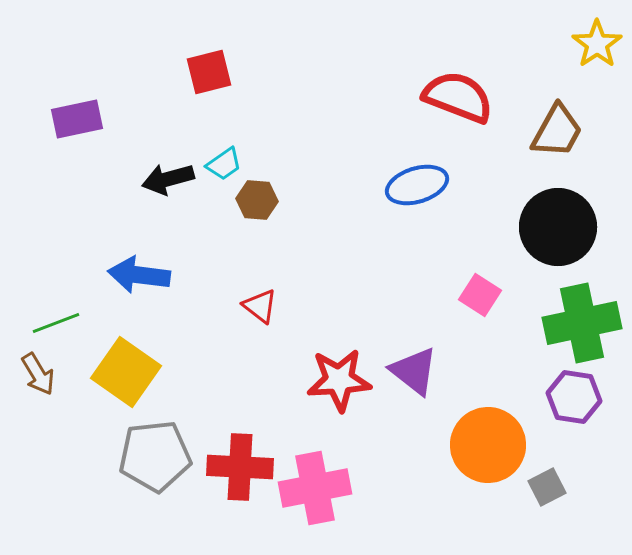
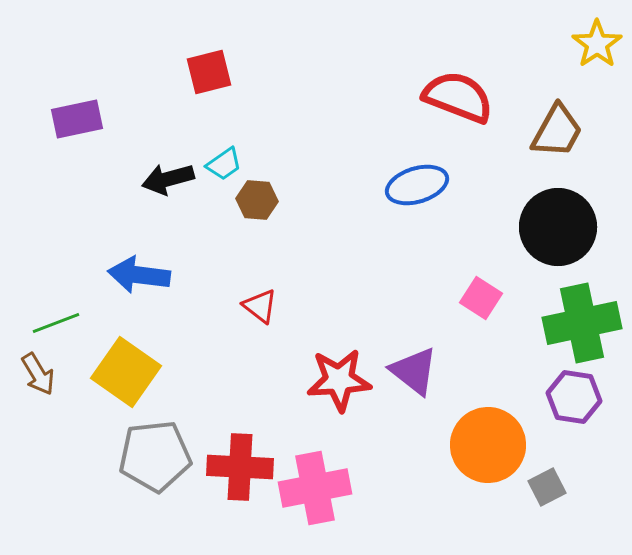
pink square: moved 1 px right, 3 px down
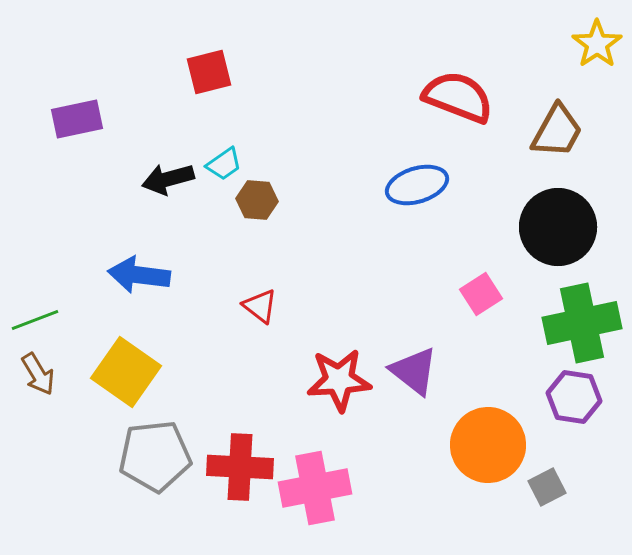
pink square: moved 4 px up; rotated 24 degrees clockwise
green line: moved 21 px left, 3 px up
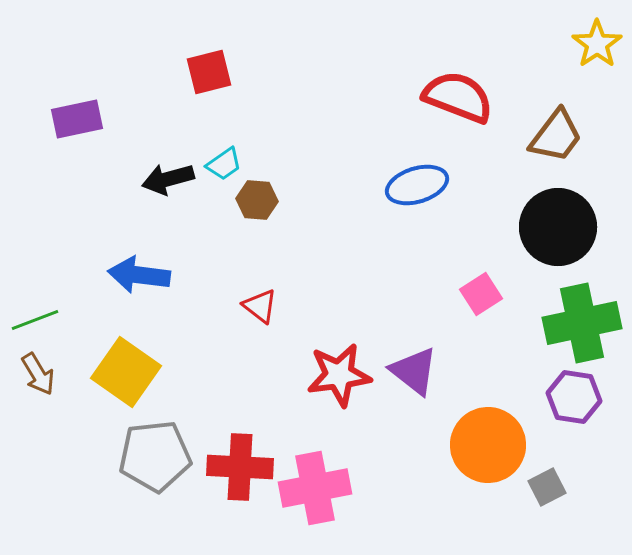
brown trapezoid: moved 1 px left, 5 px down; rotated 8 degrees clockwise
red star: moved 5 px up; rotated 4 degrees counterclockwise
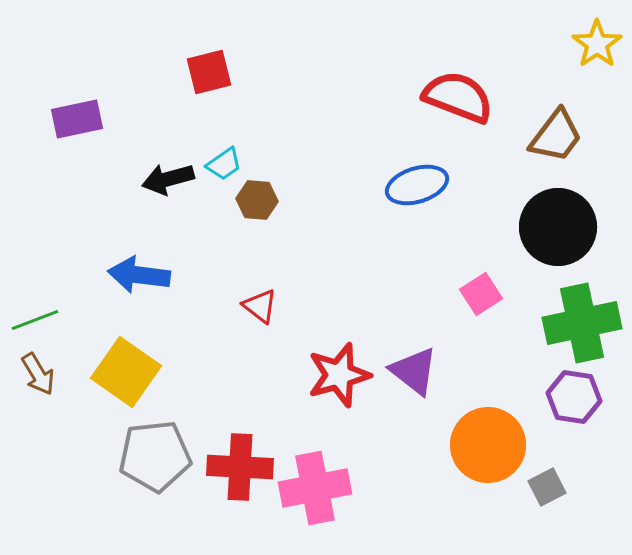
red star: rotated 8 degrees counterclockwise
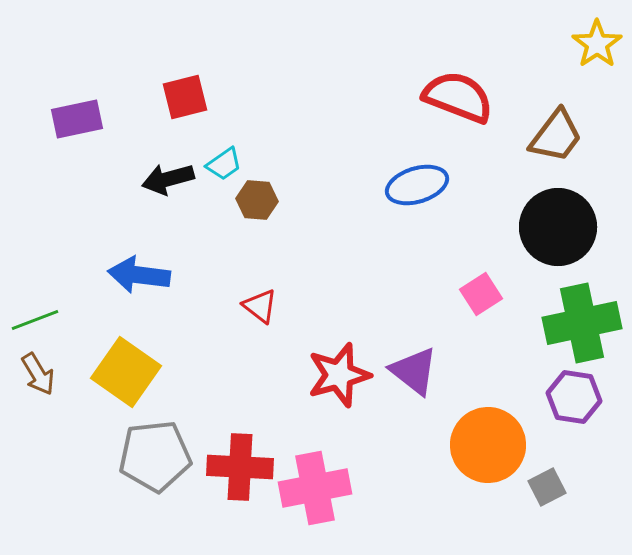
red square: moved 24 px left, 25 px down
